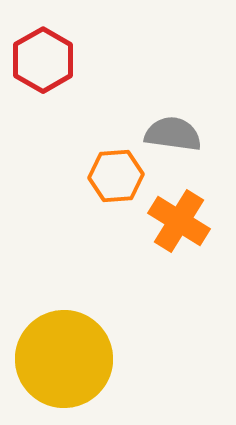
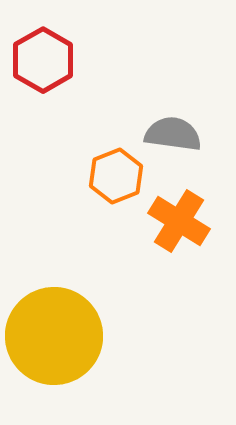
orange hexagon: rotated 18 degrees counterclockwise
yellow circle: moved 10 px left, 23 px up
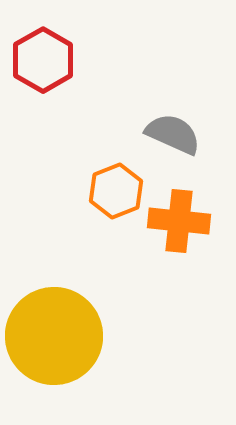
gray semicircle: rotated 16 degrees clockwise
orange hexagon: moved 15 px down
orange cross: rotated 26 degrees counterclockwise
